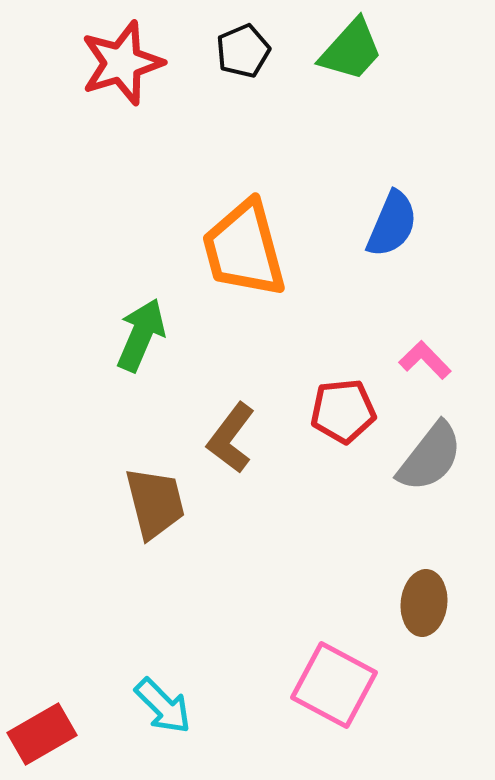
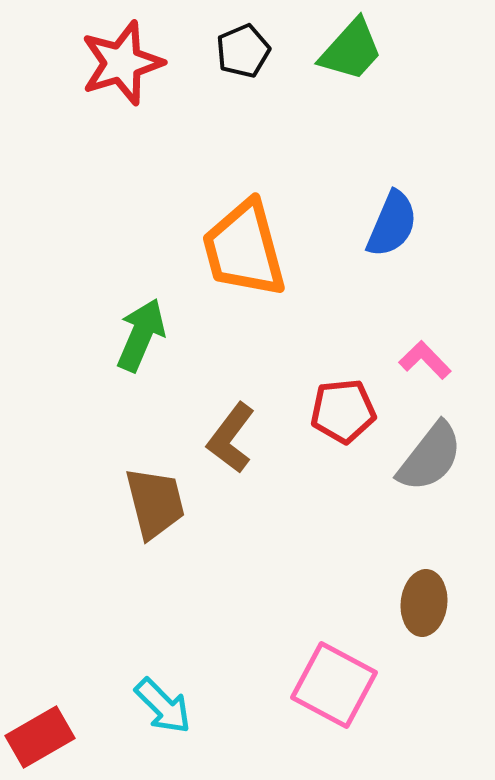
red rectangle: moved 2 px left, 3 px down
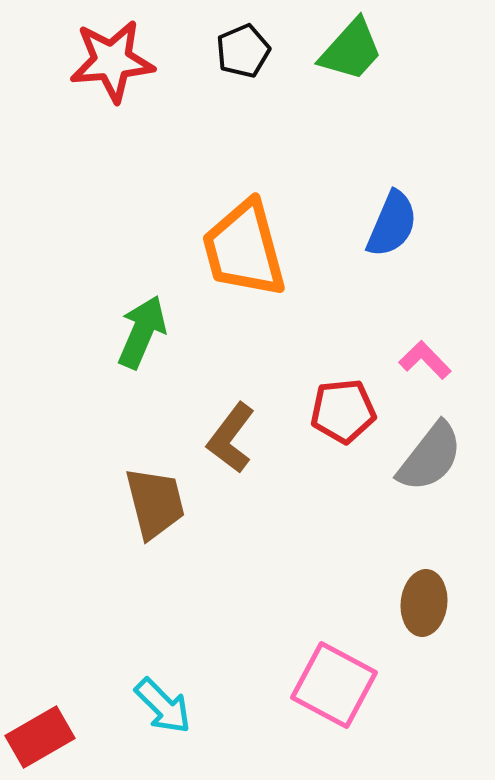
red star: moved 10 px left, 2 px up; rotated 12 degrees clockwise
green arrow: moved 1 px right, 3 px up
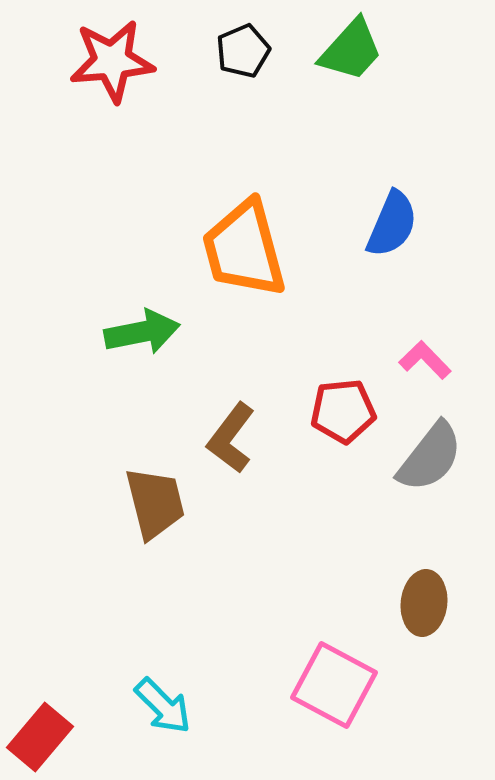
green arrow: rotated 56 degrees clockwise
red rectangle: rotated 20 degrees counterclockwise
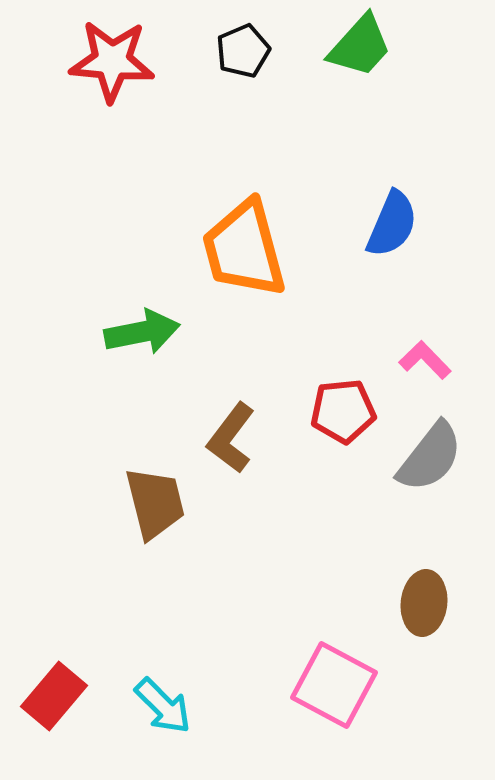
green trapezoid: moved 9 px right, 4 px up
red star: rotated 10 degrees clockwise
red rectangle: moved 14 px right, 41 px up
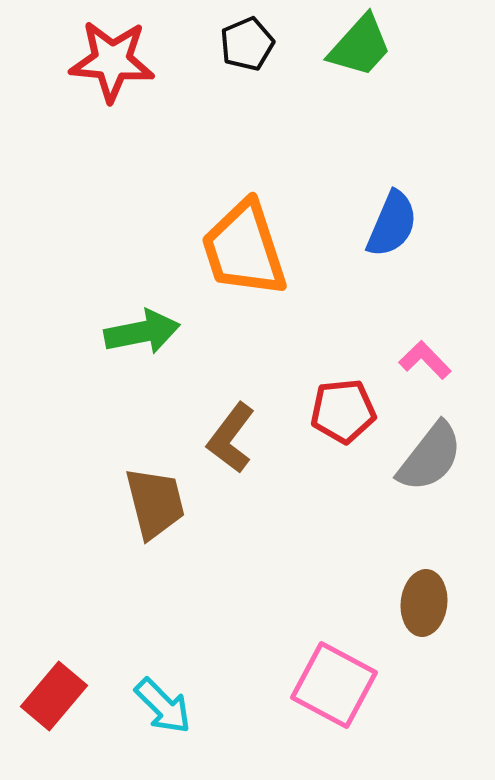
black pentagon: moved 4 px right, 7 px up
orange trapezoid: rotated 3 degrees counterclockwise
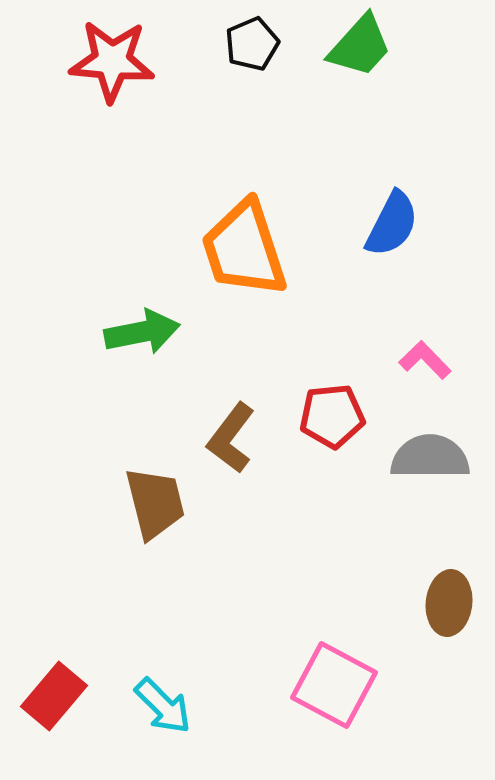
black pentagon: moved 5 px right
blue semicircle: rotated 4 degrees clockwise
red pentagon: moved 11 px left, 5 px down
gray semicircle: rotated 128 degrees counterclockwise
brown ellipse: moved 25 px right
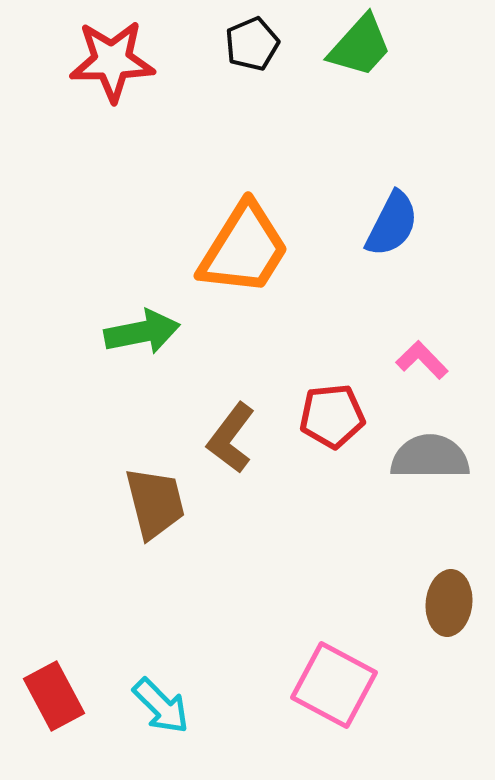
red star: rotated 6 degrees counterclockwise
orange trapezoid: rotated 130 degrees counterclockwise
pink L-shape: moved 3 px left
red rectangle: rotated 68 degrees counterclockwise
cyan arrow: moved 2 px left
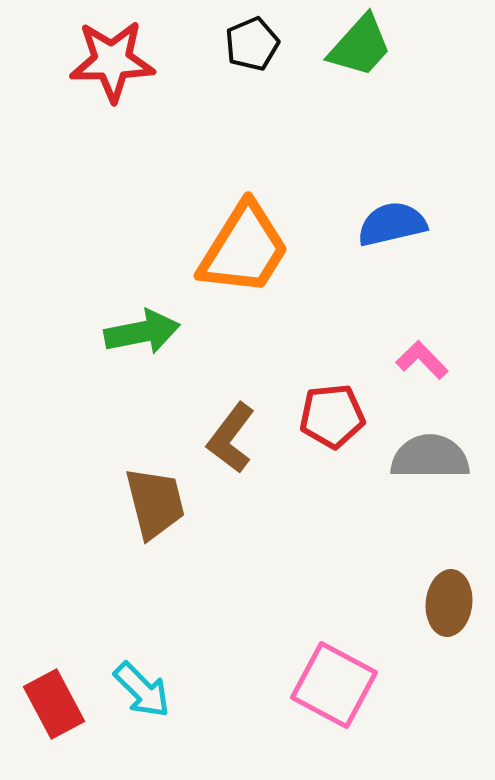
blue semicircle: rotated 130 degrees counterclockwise
red rectangle: moved 8 px down
cyan arrow: moved 19 px left, 16 px up
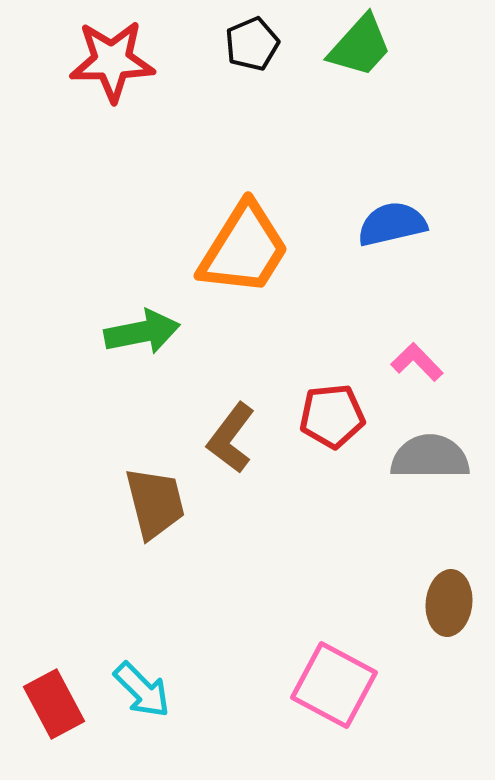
pink L-shape: moved 5 px left, 2 px down
